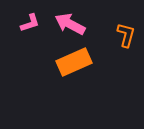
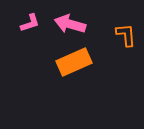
pink arrow: rotated 12 degrees counterclockwise
orange L-shape: rotated 20 degrees counterclockwise
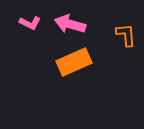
pink L-shape: rotated 45 degrees clockwise
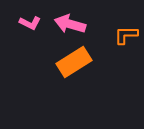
orange L-shape: rotated 85 degrees counterclockwise
orange rectangle: rotated 8 degrees counterclockwise
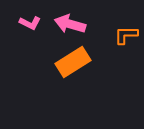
orange rectangle: moved 1 px left
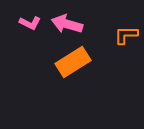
pink arrow: moved 3 px left
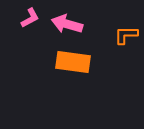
pink L-shape: moved 5 px up; rotated 55 degrees counterclockwise
orange rectangle: rotated 40 degrees clockwise
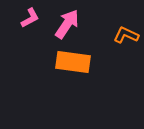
pink arrow: rotated 108 degrees clockwise
orange L-shape: rotated 25 degrees clockwise
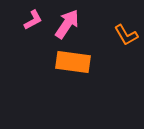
pink L-shape: moved 3 px right, 2 px down
orange L-shape: rotated 145 degrees counterclockwise
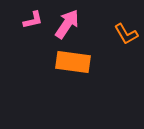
pink L-shape: rotated 15 degrees clockwise
orange L-shape: moved 1 px up
